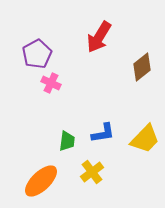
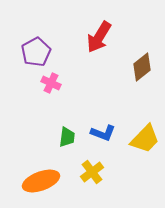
purple pentagon: moved 1 px left, 2 px up
blue L-shape: rotated 30 degrees clockwise
green trapezoid: moved 4 px up
orange ellipse: rotated 24 degrees clockwise
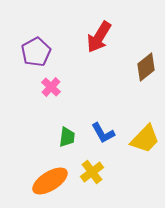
brown diamond: moved 4 px right
pink cross: moved 4 px down; rotated 18 degrees clockwise
blue L-shape: rotated 40 degrees clockwise
orange ellipse: moved 9 px right; rotated 12 degrees counterclockwise
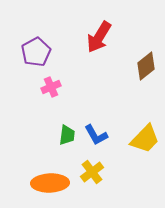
brown diamond: moved 1 px up
pink cross: rotated 24 degrees clockwise
blue L-shape: moved 7 px left, 2 px down
green trapezoid: moved 2 px up
orange ellipse: moved 2 px down; rotated 30 degrees clockwise
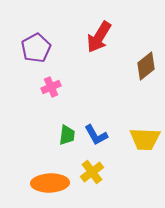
purple pentagon: moved 4 px up
yellow trapezoid: rotated 48 degrees clockwise
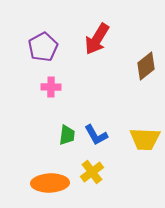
red arrow: moved 2 px left, 2 px down
purple pentagon: moved 7 px right, 1 px up
pink cross: rotated 24 degrees clockwise
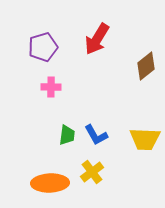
purple pentagon: rotated 12 degrees clockwise
